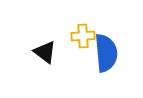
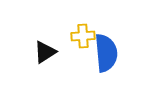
black triangle: rotated 50 degrees clockwise
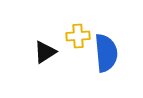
yellow cross: moved 5 px left
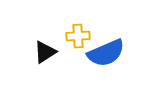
blue semicircle: rotated 72 degrees clockwise
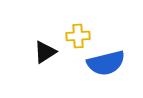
blue semicircle: moved 10 px down; rotated 9 degrees clockwise
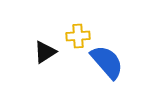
blue semicircle: moved 1 px right, 1 px up; rotated 117 degrees counterclockwise
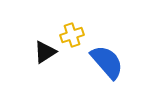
yellow cross: moved 6 px left, 1 px up; rotated 15 degrees counterclockwise
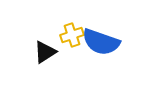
blue semicircle: moved 6 px left, 20 px up; rotated 150 degrees clockwise
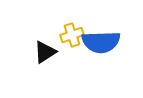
blue semicircle: rotated 21 degrees counterclockwise
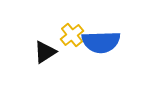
yellow cross: rotated 20 degrees counterclockwise
